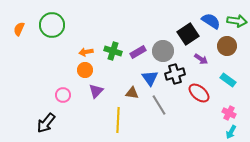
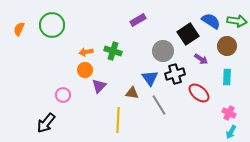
purple rectangle: moved 32 px up
cyan rectangle: moved 1 px left, 3 px up; rotated 56 degrees clockwise
purple triangle: moved 3 px right, 5 px up
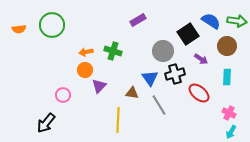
orange semicircle: rotated 120 degrees counterclockwise
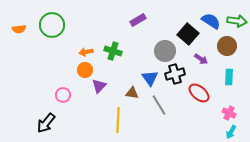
black square: rotated 15 degrees counterclockwise
gray circle: moved 2 px right
cyan rectangle: moved 2 px right
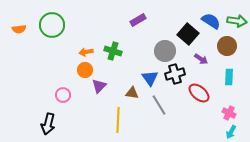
black arrow: moved 2 px right, 1 px down; rotated 25 degrees counterclockwise
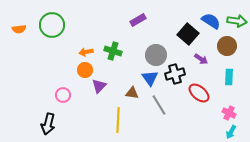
gray circle: moved 9 px left, 4 px down
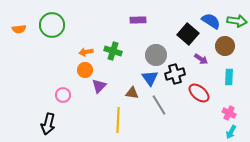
purple rectangle: rotated 28 degrees clockwise
brown circle: moved 2 px left
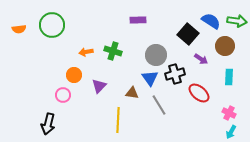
orange circle: moved 11 px left, 5 px down
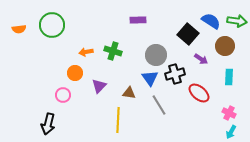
orange circle: moved 1 px right, 2 px up
brown triangle: moved 3 px left
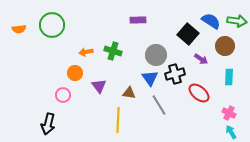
purple triangle: rotated 21 degrees counterclockwise
cyan arrow: rotated 120 degrees clockwise
